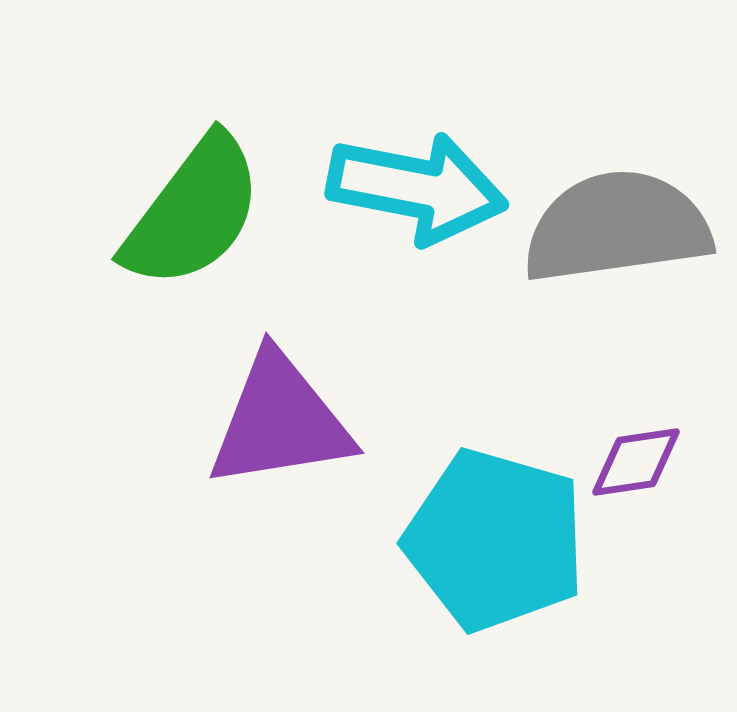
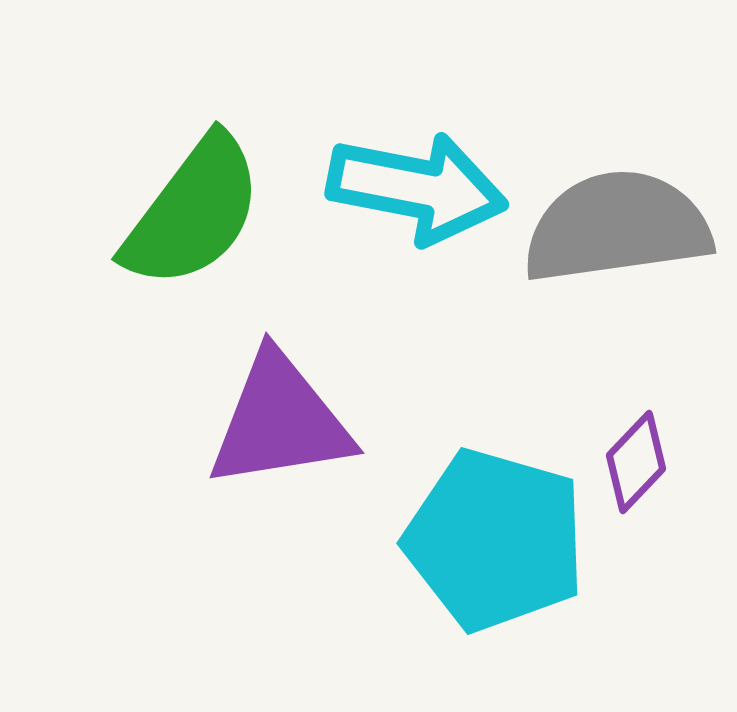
purple diamond: rotated 38 degrees counterclockwise
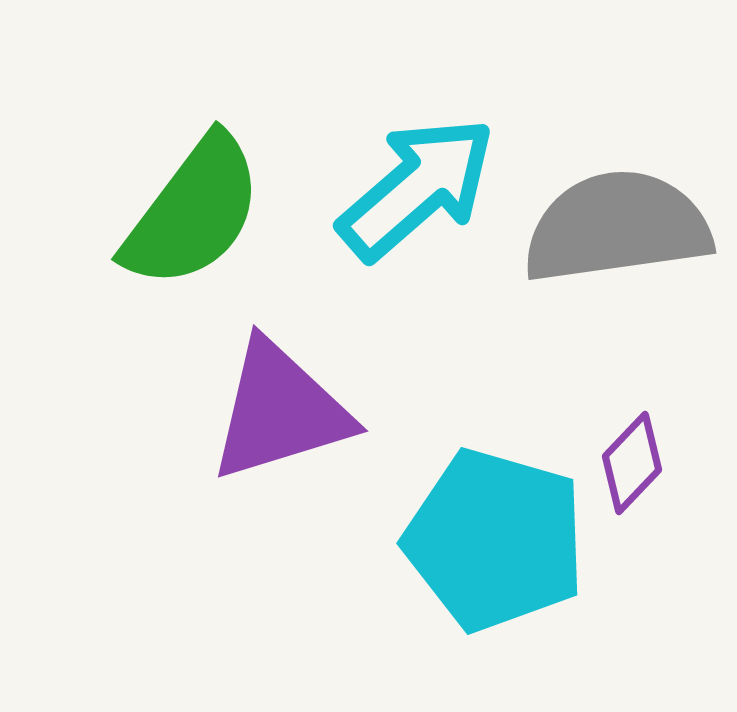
cyan arrow: rotated 52 degrees counterclockwise
purple triangle: moved 10 px up; rotated 8 degrees counterclockwise
purple diamond: moved 4 px left, 1 px down
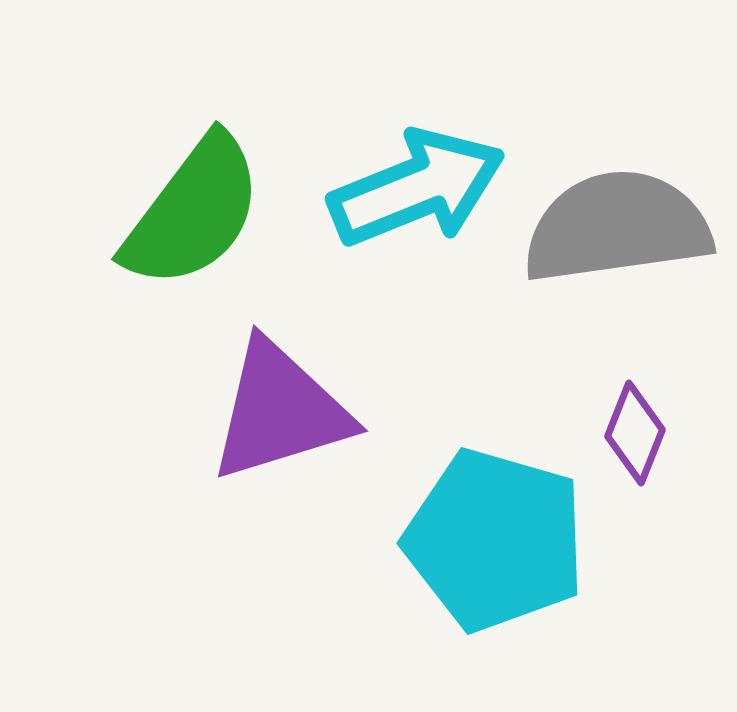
cyan arrow: rotated 19 degrees clockwise
purple diamond: moved 3 px right, 30 px up; rotated 22 degrees counterclockwise
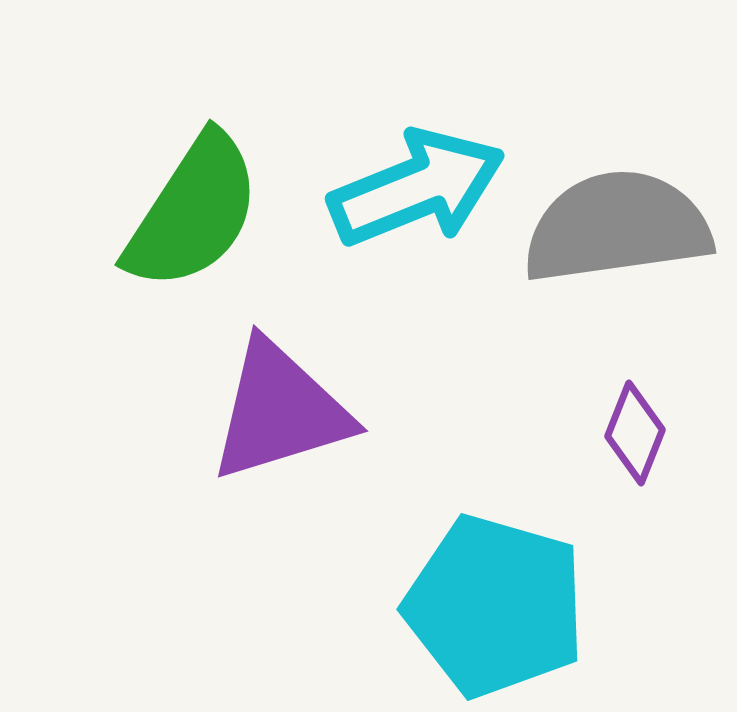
green semicircle: rotated 4 degrees counterclockwise
cyan pentagon: moved 66 px down
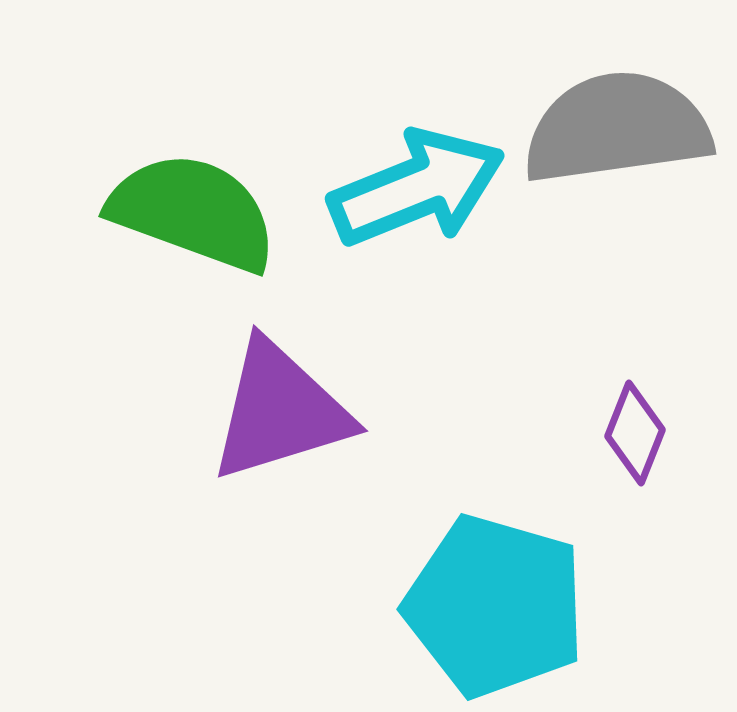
green semicircle: rotated 103 degrees counterclockwise
gray semicircle: moved 99 px up
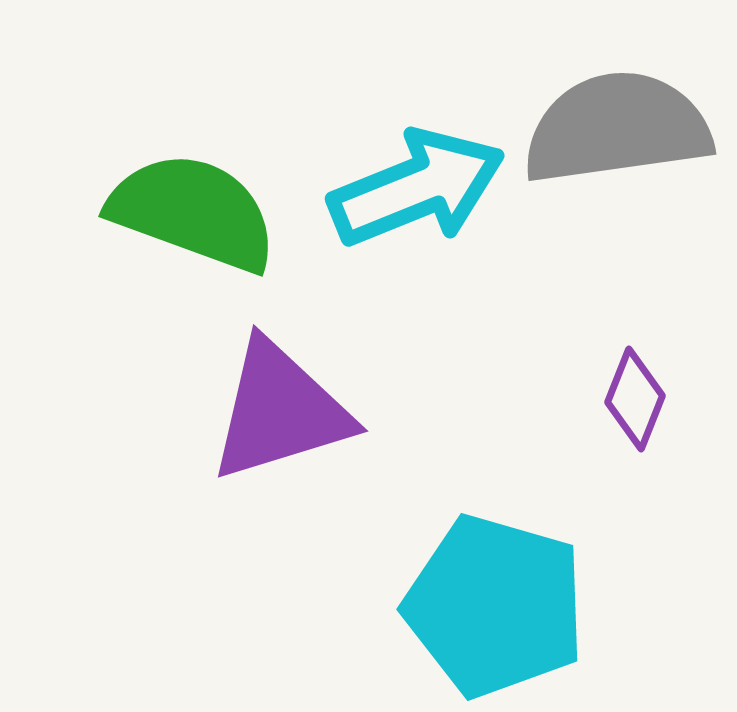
purple diamond: moved 34 px up
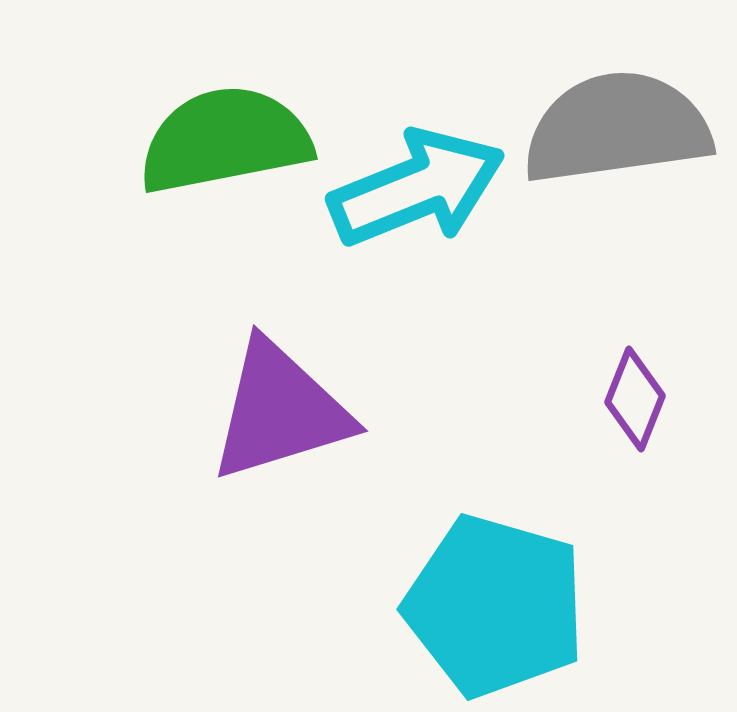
green semicircle: moved 32 px right, 72 px up; rotated 31 degrees counterclockwise
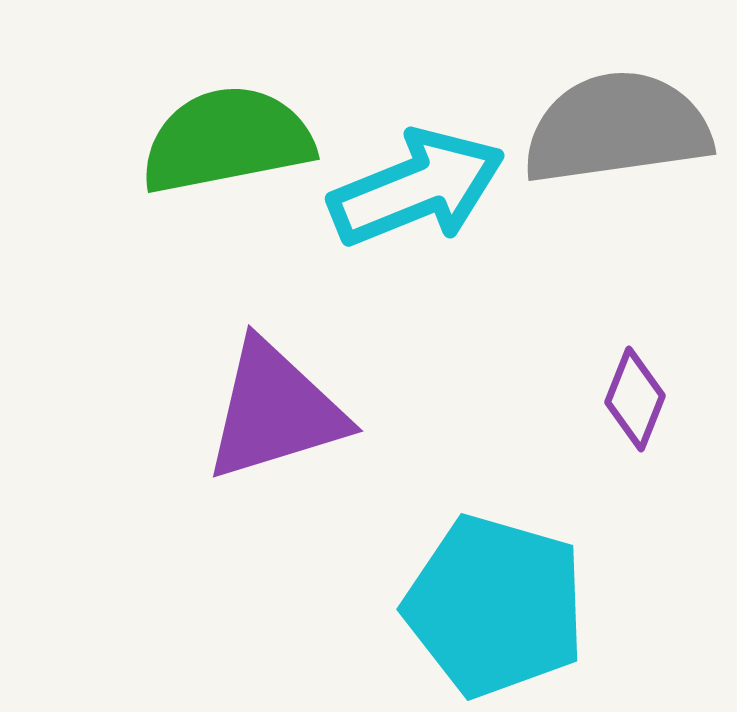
green semicircle: moved 2 px right
purple triangle: moved 5 px left
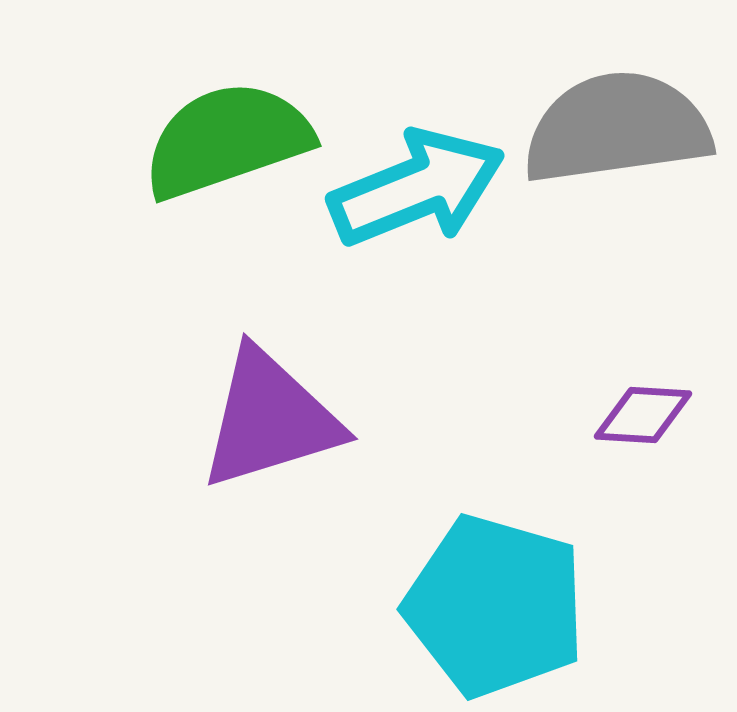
green semicircle: rotated 8 degrees counterclockwise
purple diamond: moved 8 px right, 16 px down; rotated 72 degrees clockwise
purple triangle: moved 5 px left, 8 px down
